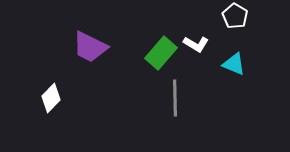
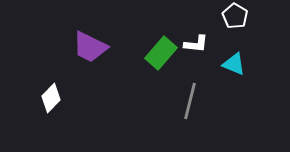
white L-shape: rotated 25 degrees counterclockwise
gray line: moved 15 px right, 3 px down; rotated 15 degrees clockwise
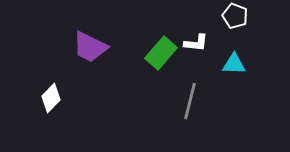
white pentagon: rotated 10 degrees counterclockwise
white L-shape: moved 1 px up
cyan triangle: rotated 20 degrees counterclockwise
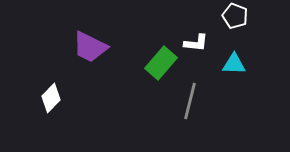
green rectangle: moved 10 px down
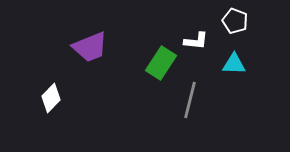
white pentagon: moved 5 px down
white L-shape: moved 2 px up
purple trapezoid: rotated 48 degrees counterclockwise
green rectangle: rotated 8 degrees counterclockwise
gray line: moved 1 px up
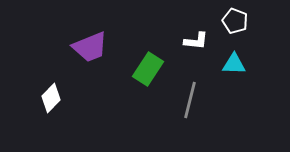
green rectangle: moved 13 px left, 6 px down
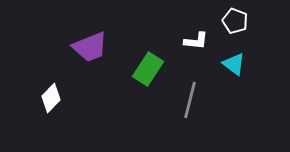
cyan triangle: rotated 35 degrees clockwise
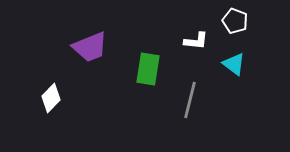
green rectangle: rotated 24 degrees counterclockwise
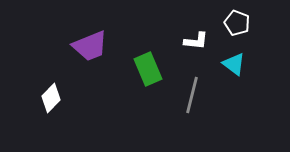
white pentagon: moved 2 px right, 2 px down
purple trapezoid: moved 1 px up
green rectangle: rotated 32 degrees counterclockwise
gray line: moved 2 px right, 5 px up
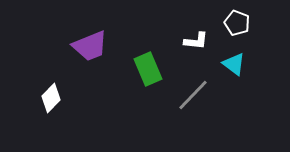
gray line: moved 1 px right; rotated 30 degrees clockwise
